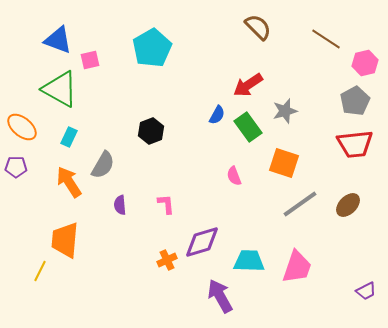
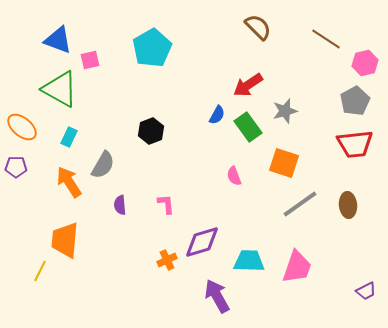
brown ellipse: rotated 50 degrees counterclockwise
purple arrow: moved 3 px left
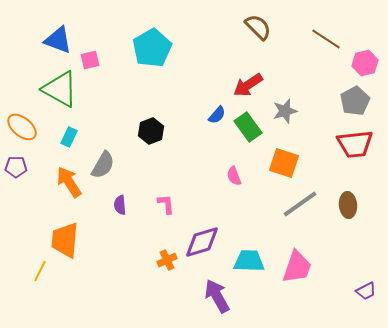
blue semicircle: rotated 12 degrees clockwise
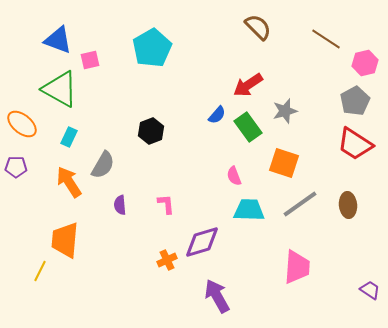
orange ellipse: moved 3 px up
red trapezoid: rotated 39 degrees clockwise
cyan trapezoid: moved 51 px up
pink trapezoid: rotated 15 degrees counterclockwise
purple trapezoid: moved 4 px right, 1 px up; rotated 120 degrees counterclockwise
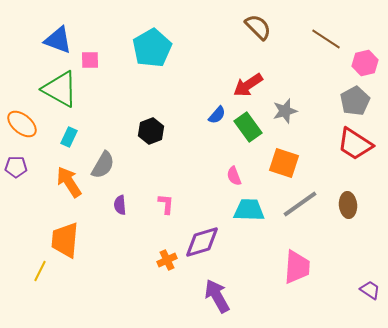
pink square: rotated 12 degrees clockwise
pink L-shape: rotated 10 degrees clockwise
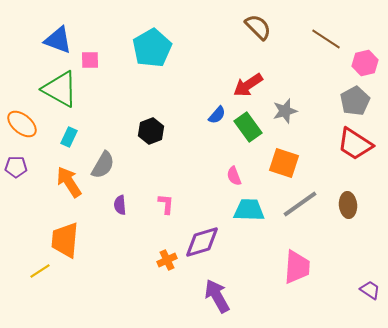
yellow line: rotated 30 degrees clockwise
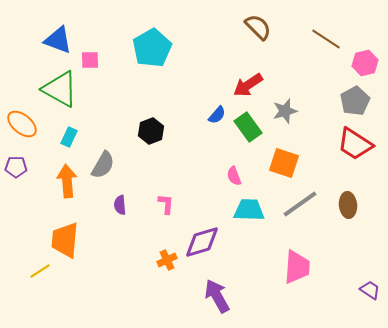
orange arrow: moved 2 px left, 1 px up; rotated 28 degrees clockwise
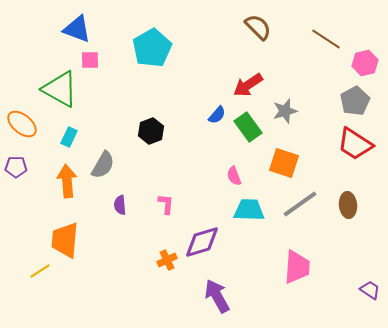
blue triangle: moved 19 px right, 11 px up
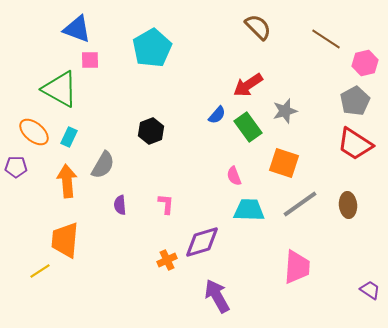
orange ellipse: moved 12 px right, 8 px down
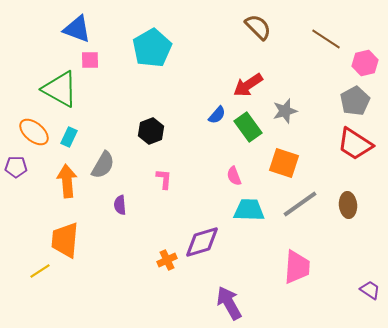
pink L-shape: moved 2 px left, 25 px up
purple arrow: moved 12 px right, 7 px down
